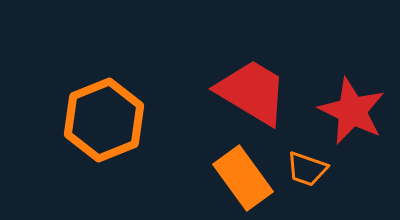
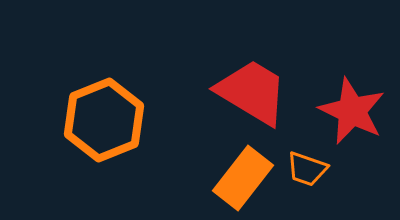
orange rectangle: rotated 74 degrees clockwise
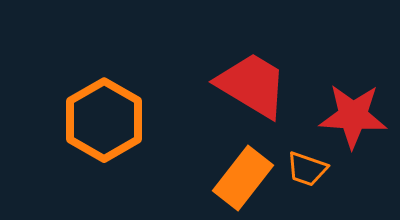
red trapezoid: moved 7 px up
red star: moved 1 px right, 5 px down; rotated 22 degrees counterclockwise
orange hexagon: rotated 8 degrees counterclockwise
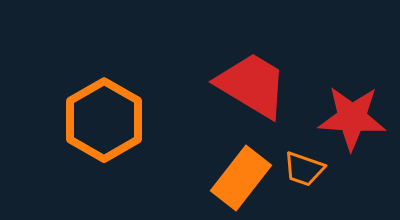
red star: moved 1 px left, 2 px down
orange trapezoid: moved 3 px left
orange rectangle: moved 2 px left
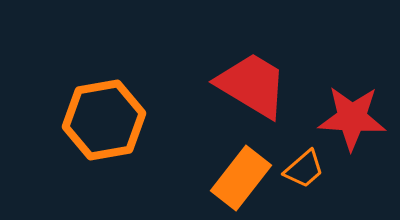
orange hexagon: rotated 20 degrees clockwise
orange trapezoid: rotated 60 degrees counterclockwise
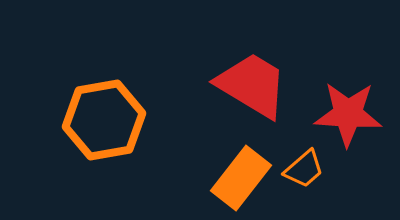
red star: moved 4 px left, 4 px up
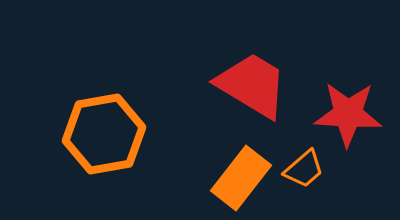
orange hexagon: moved 14 px down
